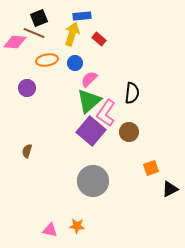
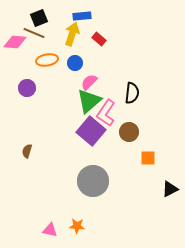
pink semicircle: moved 3 px down
orange square: moved 3 px left, 10 px up; rotated 21 degrees clockwise
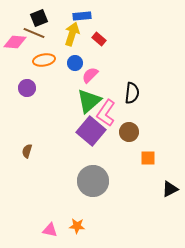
orange ellipse: moved 3 px left
pink semicircle: moved 1 px right, 7 px up
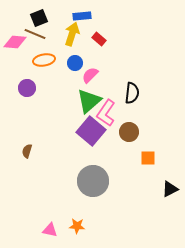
brown line: moved 1 px right, 1 px down
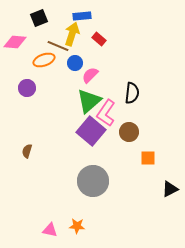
brown line: moved 23 px right, 12 px down
orange ellipse: rotated 10 degrees counterclockwise
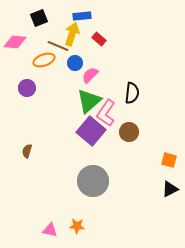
orange square: moved 21 px right, 2 px down; rotated 14 degrees clockwise
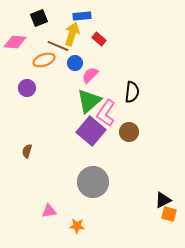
black semicircle: moved 1 px up
orange square: moved 54 px down
gray circle: moved 1 px down
black triangle: moved 7 px left, 11 px down
pink triangle: moved 1 px left, 19 px up; rotated 21 degrees counterclockwise
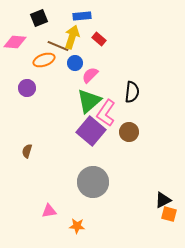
yellow arrow: moved 3 px down
